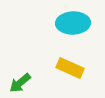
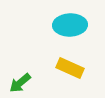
cyan ellipse: moved 3 px left, 2 px down
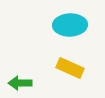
green arrow: rotated 40 degrees clockwise
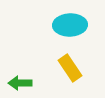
yellow rectangle: rotated 32 degrees clockwise
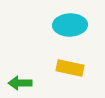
yellow rectangle: rotated 44 degrees counterclockwise
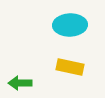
yellow rectangle: moved 1 px up
